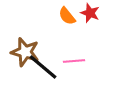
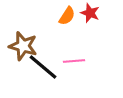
orange semicircle: rotated 108 degrees counterclockwise
brown star: moved 2 px left, 6 px up
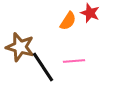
orange semicircle: moved 1 px right, 5 px down
brown star: moved 3 px left, 1 px down
black line: rotated 16 degrees clockwise
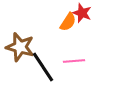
red star: moved 8 px left
orange semicircle: moved 1 px down
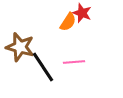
pink line: moved 1 px down
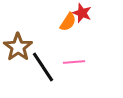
brown star: moved 2 px left; rotated 20 degrees clockwise
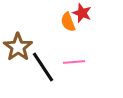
orange semicircle: rotated 126 degrees clockwise
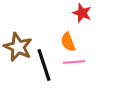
orange semicircle: moved 20 px down
brown star: rotated 12 degrees counterclockwise
black line: moved 1 px right, 2 px up; rotated 16 degrees clockwise
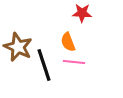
red star: rotated 18 degrees counterclockwise
pink line: rotated 10 degrees clockwise
